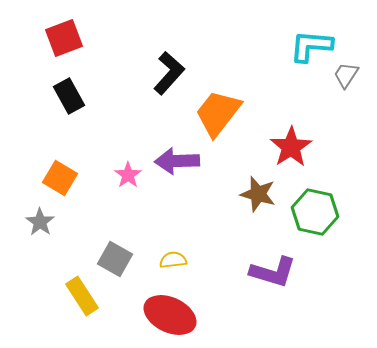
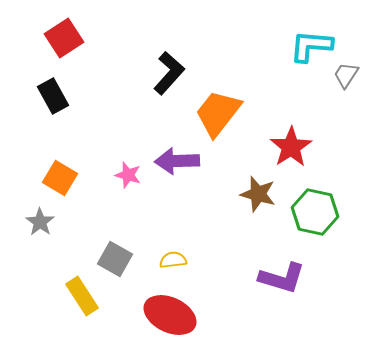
red square: rotated 12 degrees counterclockwise
black rectangle: moved 16 px left
pink star: rotated 20 degrees counterclockwise
purple L-shape: moved 9 px right, 6 px down
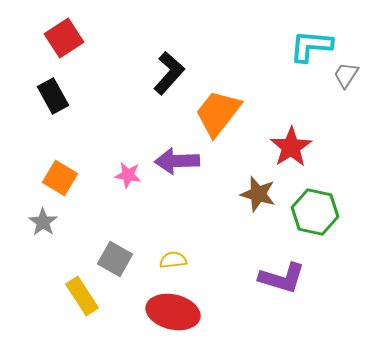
pink star: rotated 8 degrees counterclockwise
gray star: moved 3 px right
red ellipse: moved 3 px right, 3 px up; rotated 12 degrees counterclockwise
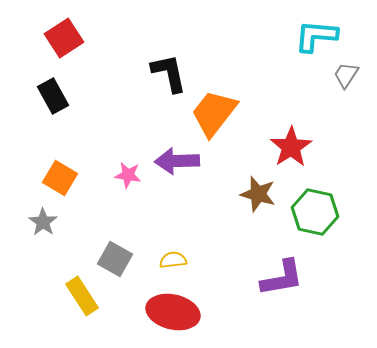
cyan L-shape: moved 5 px right, 10 px up
black L-shape: rotated 54 degrees counterclockwise
orange trapezoid: moved 4 px left
purple L-shape: rotated 27 degrees counterclockwise
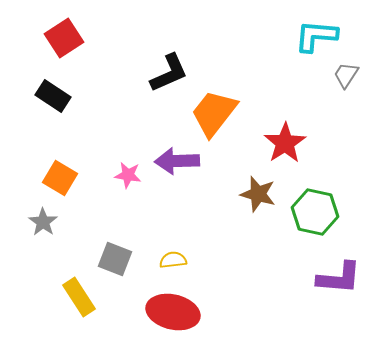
black L-shape: rotated 78 degrees clockwise
black rectangle: rotated 28 degrees counterclockwise
red star: moved 6 px left, 4 px up
gray square: rotated 8 degrees counterclockwise
purple L-shape: moved 57 px right; rotated 15 degrees clockwise
yellow rectangle: moved 3 px left, 1 px down
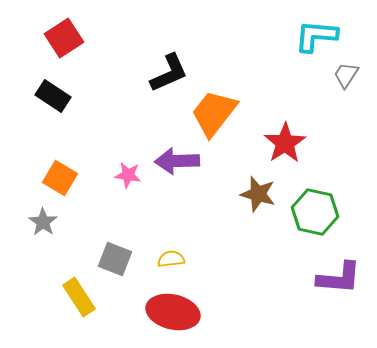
yellow semicircle: moved 2 px left, 1 px up
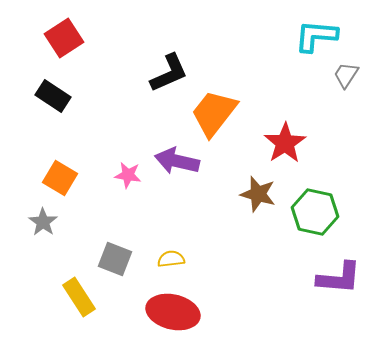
purple arrow: rotated 15 degrees clockwise
